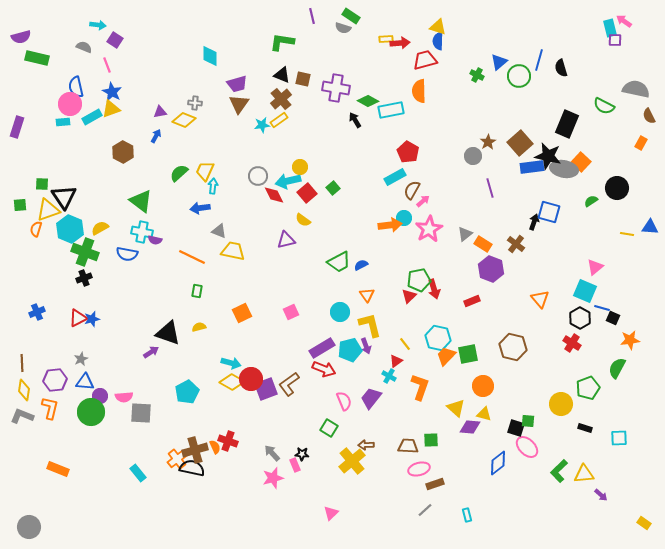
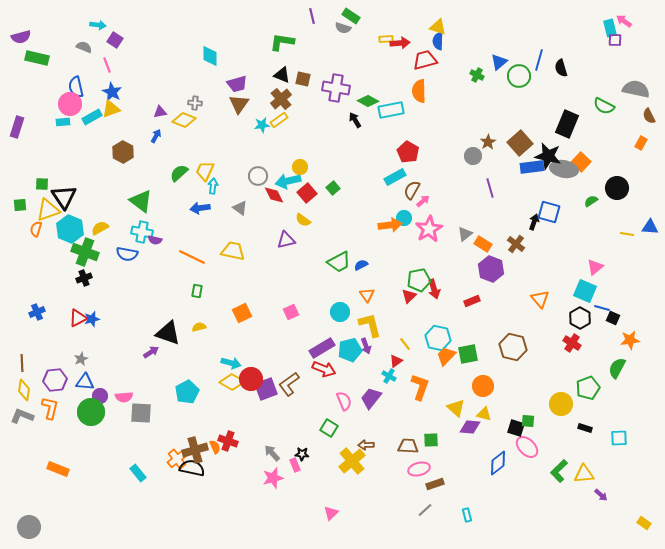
gray triangle at (219, 231): moved 21 px right, 23 px up; rotated 14 degrees clockwise
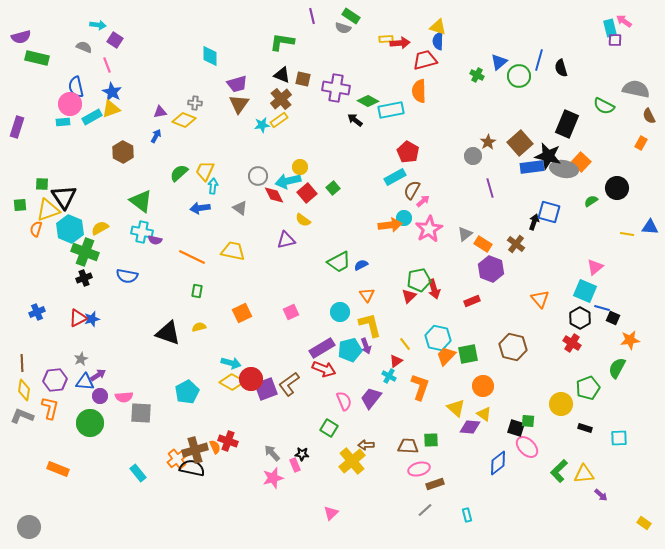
black arrow at (355, 120): rotated 21 degrees counterclockwise
blue semicircle at (127, 254): moved 22 px down
purple arrow at (151, 352): moved 53 px left, 23 px down
green circle at (91, 412): moved 1 px left, 11 px down
yellow triangle at (484, 414): rotated 21 degrees clockwise
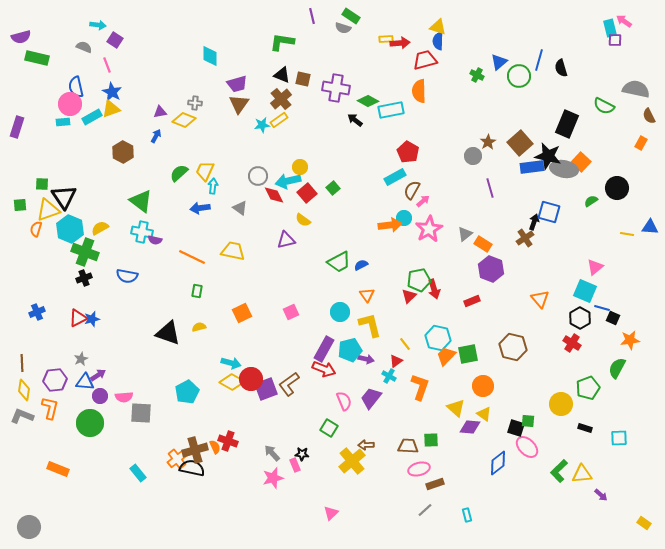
brown cross at (516, 244): moved 9 px right, 6 px up; rotated 18 degrees clockwise
purple arrow at (366, 346): moved 13 px down; rotated 56 degrees counterclockwise
purple rectangle at (322, 348): moved 2 px right, 1 px down; rotated 30 degrees counterclockwise
yellow triangle at (584, 474): moved 2 px left
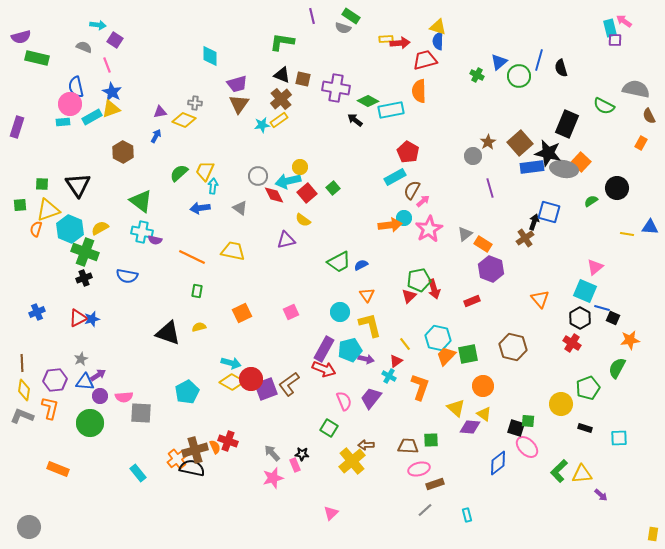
black star at (548, 156): moved 3 px up
black triangle at (64, 197): moved 14 px right, 12 px up
yellow rectangle at (644, 523): moved 9 px right, 11 px down; rotated 64 degrees clockwise
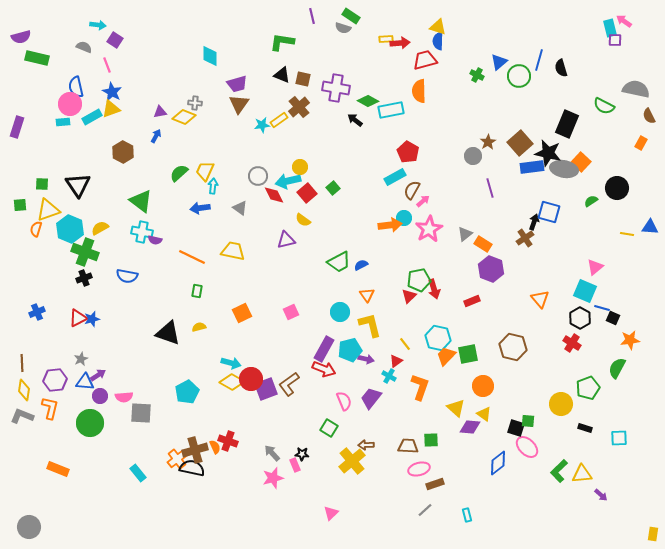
brown cross at (281, 99): moved 18 px right, 8 px down
yellow diamond at (184, 120): moved 3 px up
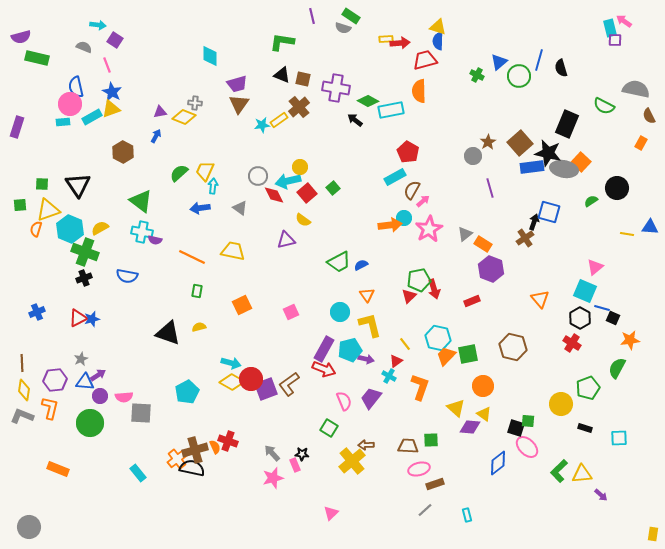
orange square at (242, 313): moved 8 px up
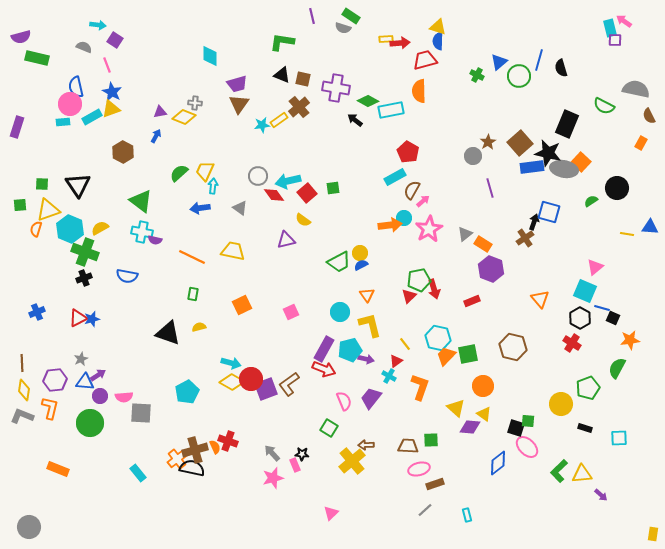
yellow circle at (300, 167): moved 60 px right, 86 px down
green square at (333, 188): rotated 32 degrees clockwise
red diamond at (274, 195): rotated 10 degrees counterclockwise
green rectangle at (197, 291): moved 4 px left, 3 px down
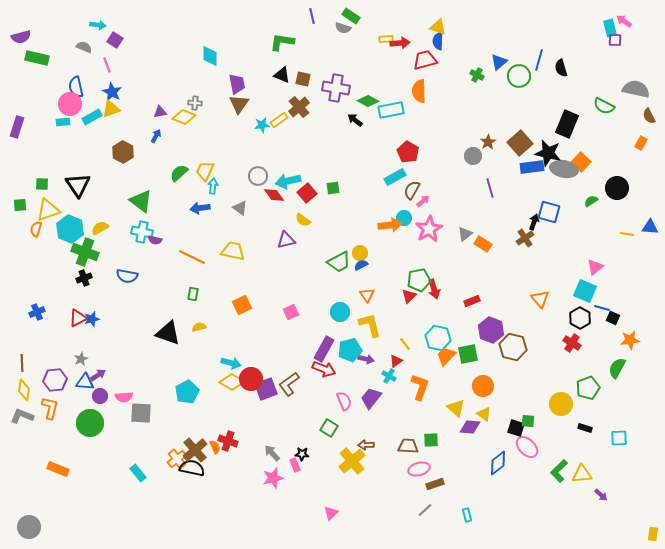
purple trapezoid at (237, 84): rotated 85 degrees counterclockwise
purple hexagon at (491, 269): moved 61 px down
brown cross at (195, 450): rotated 25 degrees counterclockwise
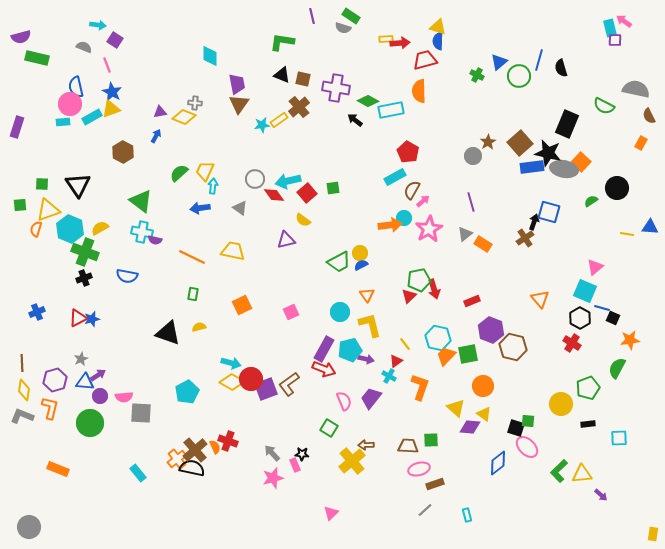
gray circle at (258, 176): moved 3 px left, 3 px down
purple line at (490, 188): moved 19 px left, 14 px down
purple hexagon at (55, 380): rotated 10 degrees counterclockwise
black rectangle at (585, 428): moved 3 px right, 4 px up; rotated 24 degrees counterclockwise
